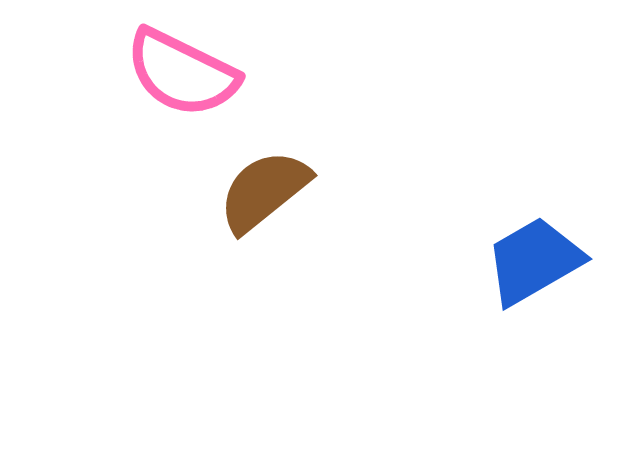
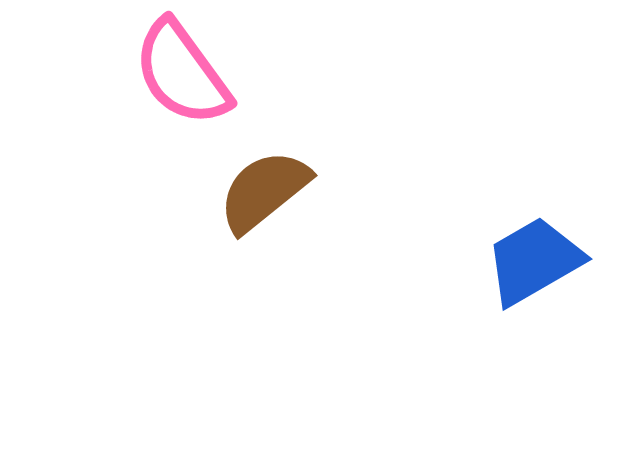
pink semicircle: rotated 28 degrees clockwise
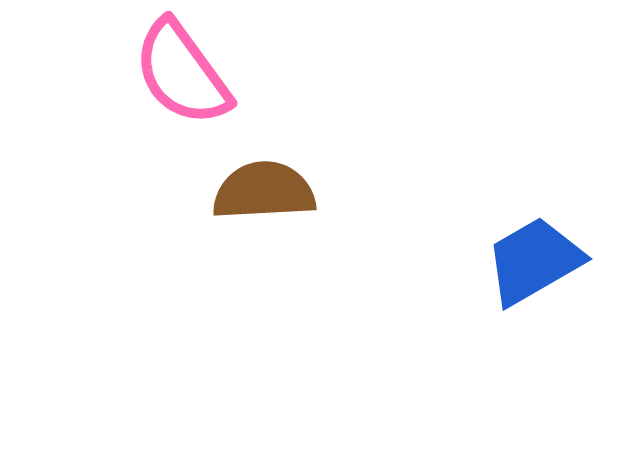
brown semicircle: rotated 36 degrees clockwise
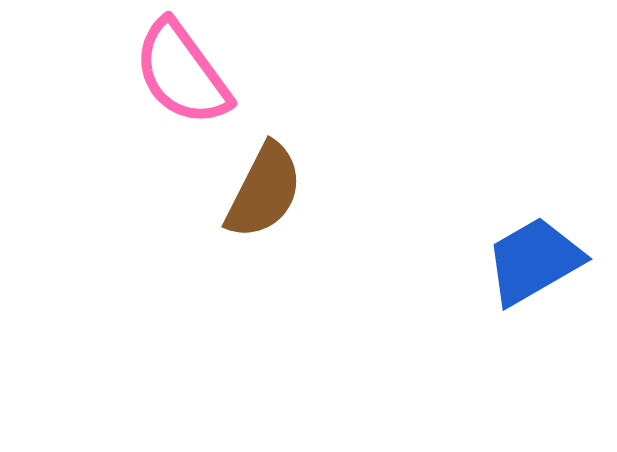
brown semicircle: rotated 120 degrees clockwise
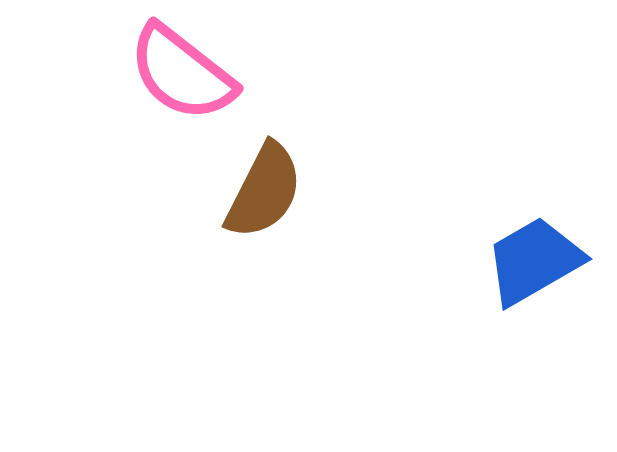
pink semicircle: rotated 16 degrees counterclockwise
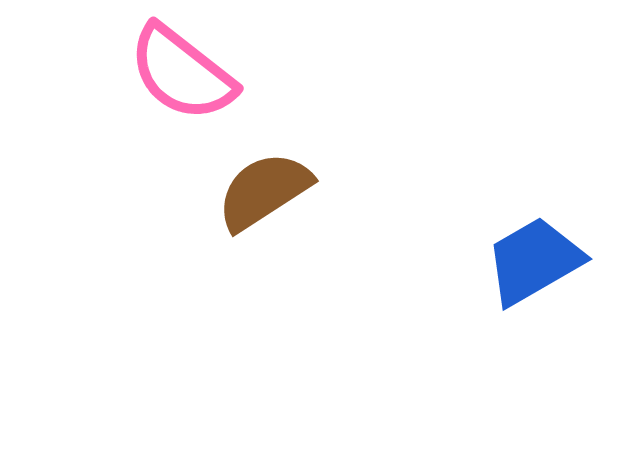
brown semicircle: rotated 150 degrees counterclockwise
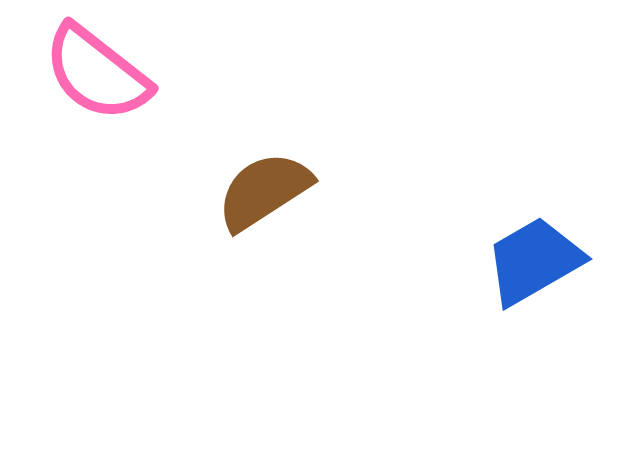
pink semicircle: moved 85 px left
